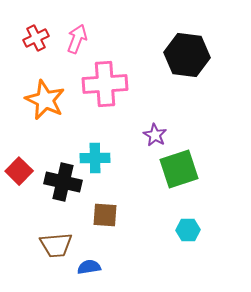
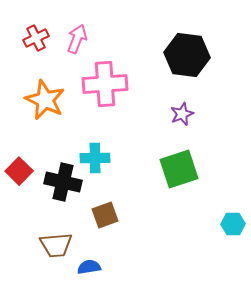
purple star: moved 27 px right, 21 px up; rotated 20 degrees clockwise
brown square: rotated 24 degrees counterclockwise
cyan hexagon: moved 45 px right, 6 px up
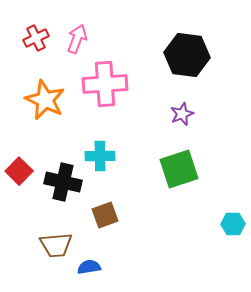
cyan cross: moved 5 px right, 2 px up
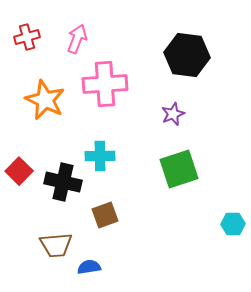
red cross: moved 9 px left, 1 px up; rotated 10 degrees clockwise
purple star: moved 9 px left
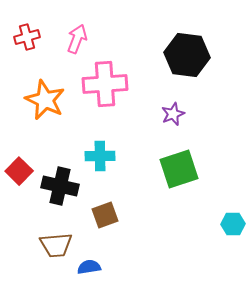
black cross: moved 3 px left, 4 px down
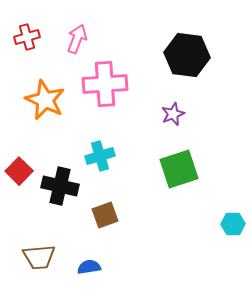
cyan cross: rotated 16 degrees counterclockwise
brown trapezoid: moved 17 px left, 12 px down
